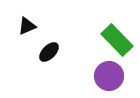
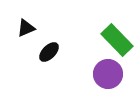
black triangle: moved 1 px left, 2 px down
purple circle: moved 1 px left, 2 px up
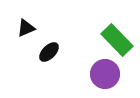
purple circle: moved 3 px left
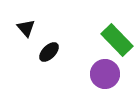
black triangle: rotated 48 degrees counterclockwise
